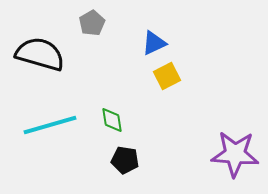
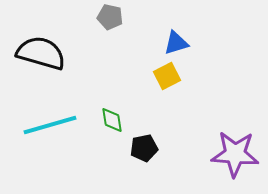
gray pentagon: moved 18 px right, 6 px up; rotated 30 degrees counterclockwise
blue triangle: moved 22 px right; rotated 8 degrees clockwise
black semicircle: moved 1 px right, 1 px up
black pentagon: moved 19 px right, 12 px up; rotated 20 degrees counterclockwise
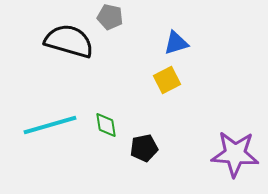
black semicircle: moved 28 px right, 12 px up
yellow square: moved 4 px down
green diamond: moved 6 px left, 5 px down
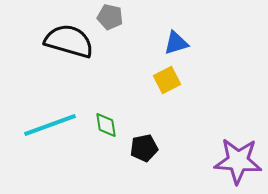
cyan line: rotated 4 degrees counterclockwise
purple star: moved 3 px right, 7 px down
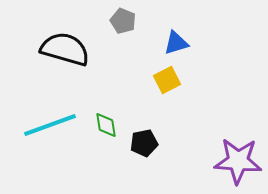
gray pentagon: moved 13 px right, 4 px down; rotated 10 degrees clockwise
black semicircle: moved 4 px left, 8 px down
black pentagon: moved 5 px up
